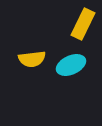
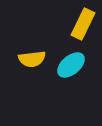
cyan ellipse: rotated 16 degrees counterclockwise
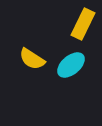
yellow semicircle: rotated 40 degrees clockwise
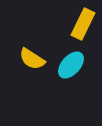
cyan ellipse: rotated 8 degrees counterclockwise
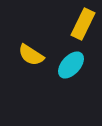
yellow semicircle: moved 1 px left, 4 px up
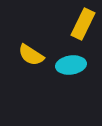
cyan ellipse: rotated 40 degrees clockwise
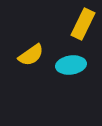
yellow semicircle: rotated 68 degrees counterclockwise
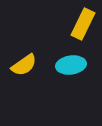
yellow semicircle: moved 7 px left, 10 px down
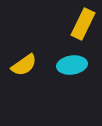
cyan ellipse: moved 1 px right
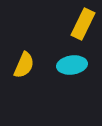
yellow semicircle: rotated 32 degrees counterclockwise
